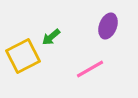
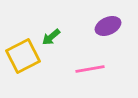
purple ellipse: rotated 45 degrees clockwise
pink line: rotated 20 degrees clockwise
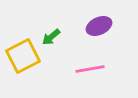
purple ellipse: moved 9 px left
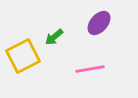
purple ellipse: moved 3 px up; rotated 25 degrees counterclockwise
green arrow: moved 3 px right
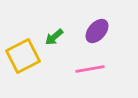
purple ellipse: moved 2 px left, 8 px down
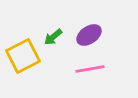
purple ellipse: moved 8 px left, 4 px down; rotated 15 degrees clockwise
green arrow: moved 1 px left
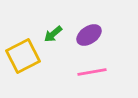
green arrow: moved 3 px up
pink line: moved 2 px right, 3 px down
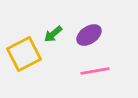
yellow square: moved 1 px right, 2 px up
pink line: moved 3 px right, 1 px up
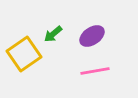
purple ellipse: moved 3 px right, 1 px down
yellow square: rotated 8 degrees counterclockwise
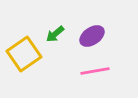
green arrow: moved 2 px right
